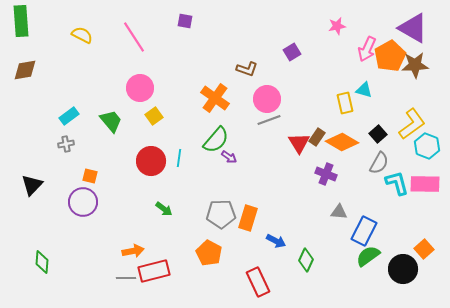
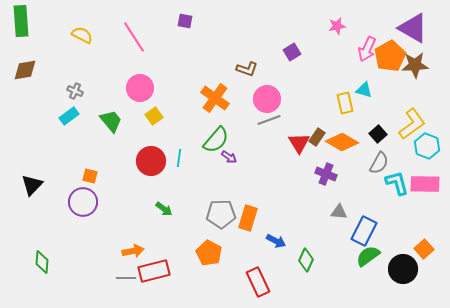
gray cross at (66, 144): moved 9 px right, 53 px up; rotated 35 degrees clockwise
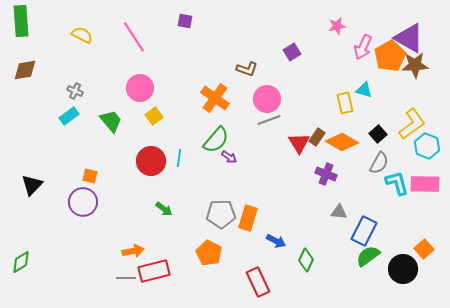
purple triangle at (413, 28): moved 4 px left, 10 px down
pink arrow at (367, 49): moved 4 px left, 2 px up
green diamond at (42, 262): moved 21 px left; rotated 55 degrees clockwise
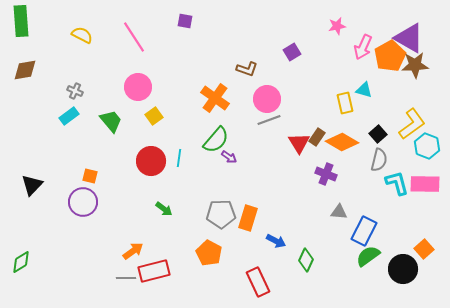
pink circle at (140, 88): moved 2 px left, 1 px up
gray semicircle at (379, 163): moved 3 px up; rotated 15 degrees counterclockwise
orange arrow at (133, 251): rotated 25 degrees counterclockwise
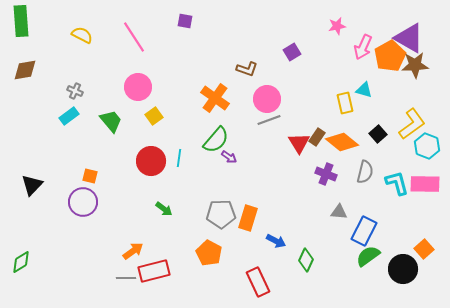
orange diamond at (342, 142): rotated 8 degrees clockwise
gray semicircle at (379, 160): moved 14 px left, 12 px down
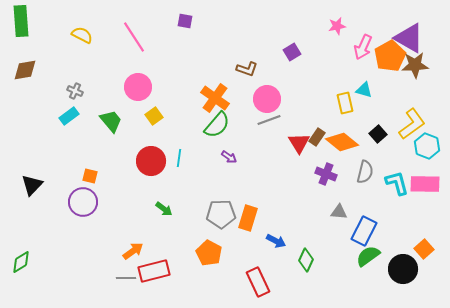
green semicircle at (216, 140): moved 1 px right, 15 px up
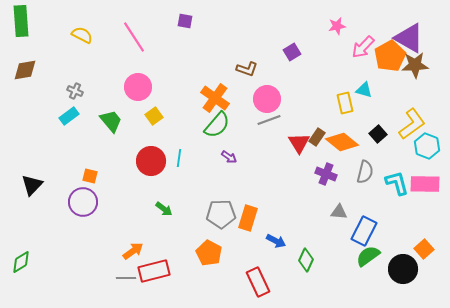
pink arrow at (363, 47): rotated 20 degrees clockwise
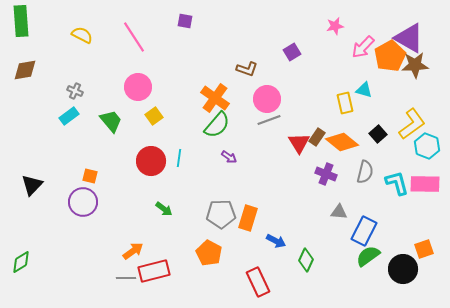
pink star at (337, 26): moved 2 px left
orange square at (424, 249): rotated 24 degrees clockwise
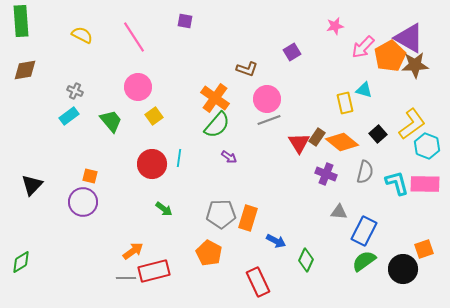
red circle at (151, 161): moved 1 px right, 3 px down
green semicircle at (368, 256): moved 4 px left, 5 px down
